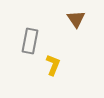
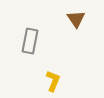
yellow L-shape: moved 16 px down
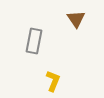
gray rectangle: moved 4 px right
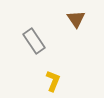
gray rectangle: rotated 45 degrees counterclockwise
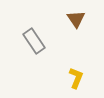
yellow L-shape: moved 23 px right, 3 px up
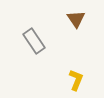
yellow L-shape: moved 2 px down
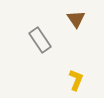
gray rectangle: moved 6 px right, 1 px up
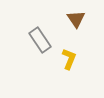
yellow L-shape: moved 7 px left, 21 px up
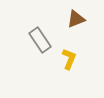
brown triangle: rotated 42 degrees clockwise
